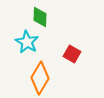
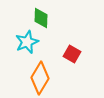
green diamond: moved 1 px right, 1 px down
cyan star: rotated 20 degrees clockwise
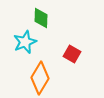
cyan star: moved 2 px left
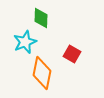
orange diamond: moved 2 px right, 5 px up; rotated 20 degrees counterclockwise
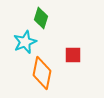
green diamond: rotated 15 degrees clockwise
red square: moved 1 px right, 1 px down; rotated 30 degrees counterclockwise
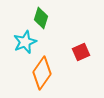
red square: moved 8 px right, 3 px up; rotated 24 degrees counterclockwise
orange diamond: rotated 24 degrees clockwise
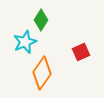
green diamond: moved 2 px down; rotated 15 degrees clockwise
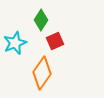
cyan star: moved 10 px left, 1 px down
red square: moved 26 px left, 11 px up
